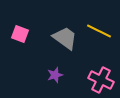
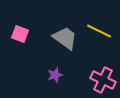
pink cross: moved 2 px right
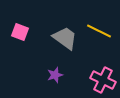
pink square: moved 2 px up
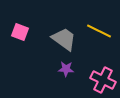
gray trapezoid: moved 1 px left, 1 px down
purple star: moved 11 px right, 6 px up; rotated 21 degrees clockwise
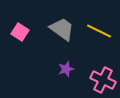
pink square: rotated 12 degrees clockwise
gray trapezoid: moved 2 px left, 10 px up
purple star: rotated 21 degrees counterclockwise
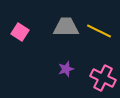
gray trapezoid: moved 4 px right, 2 px up; rotated 36 degrees counterclockwise
pink cross: moved 2 px up
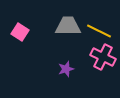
gray trapezoid: moved 2 px right, 1 px up
pink cross: moved 21 px up
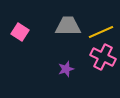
yellow line: moved 2 px right, 1 px down; rotated 50 degrees counterclockwise
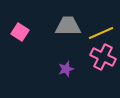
yellow line: moved 1 px down
